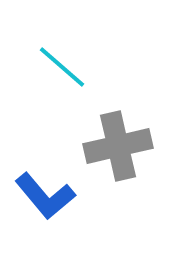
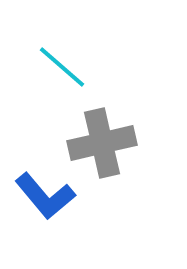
gray cross: moved 16 px left, 3 px up
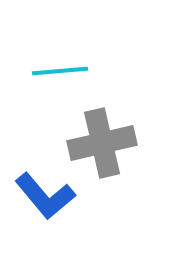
cyan line: moved 2 px left, 4 px down; rotated 46 degrees counterclockwise
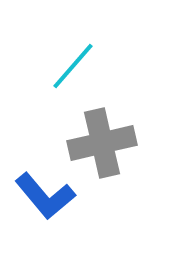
cyan line: moved 13 px right, 5 px up; rotated 44 degrees counterclockwise
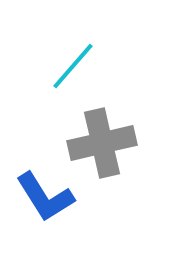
blue L-shape: moved 1 px down; rotated 8 degrees clockwise
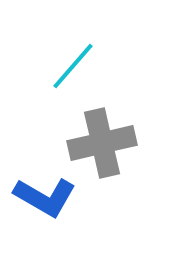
blue L-shape: rotated 28 degrees counterclockwise
